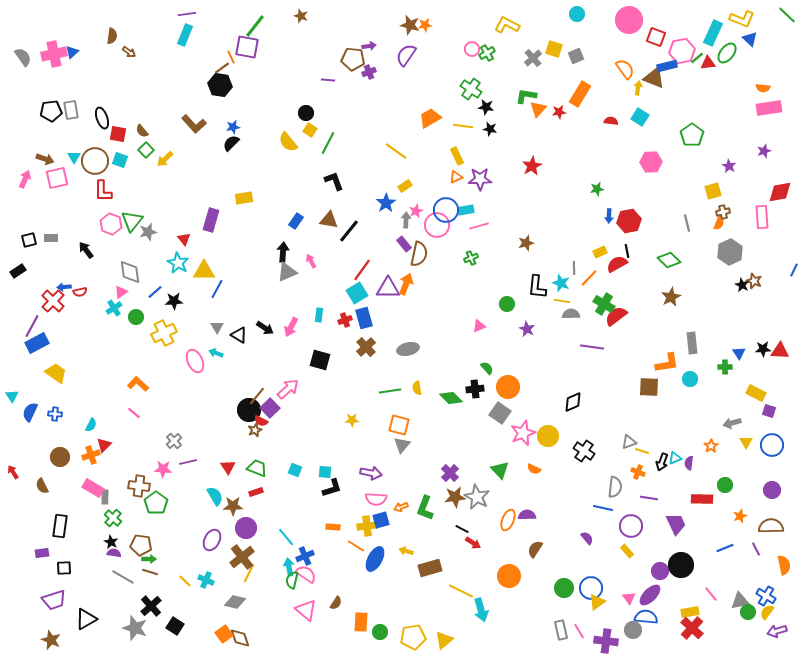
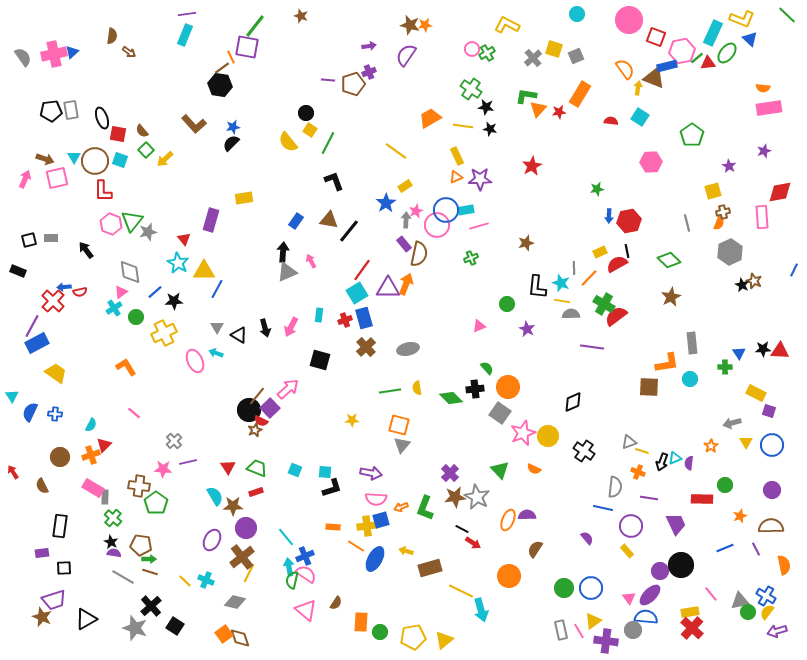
brown pentagon at (353, 59): moved 25 px down; rotated 25 degrees counterclockwise
black rectangle at (18, 271): rotated 56 degrees clockwise
black arrow at (265, 328): rotated 42 degrees clockwise
orange L-shape at (138, 384): moved 12 px left, 17 px up; rotated 15 degrees clockwise
yellow triangle at (597, 602): moved 4 px left, 19 px down
brown star at (51, 640): moved 9 px left, 23 px up
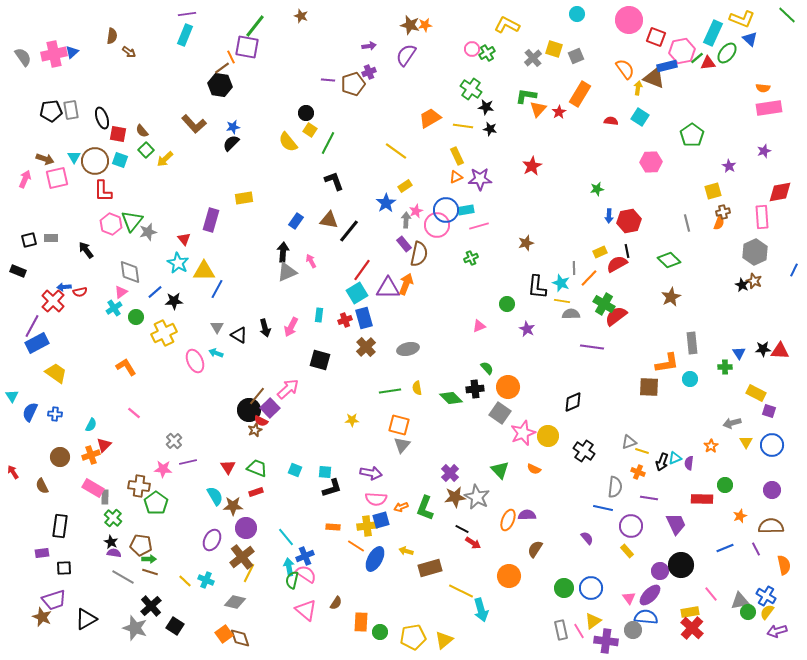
red star at (559, 112): rotated 24 degrees counterclockwise
gray hexagon at (730, 252): moved 25 px right
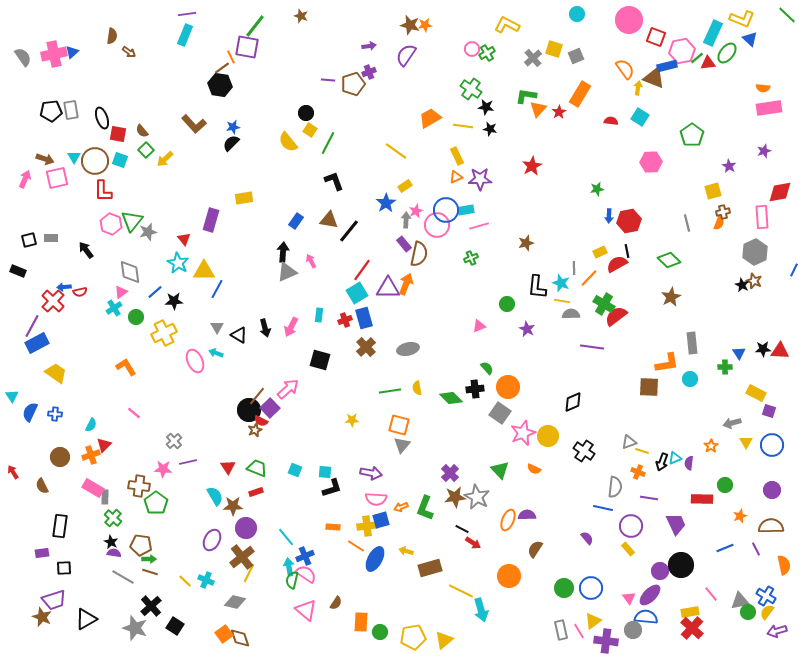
yellow rectangle at (627, 551): moved 1 px right, 2 px up
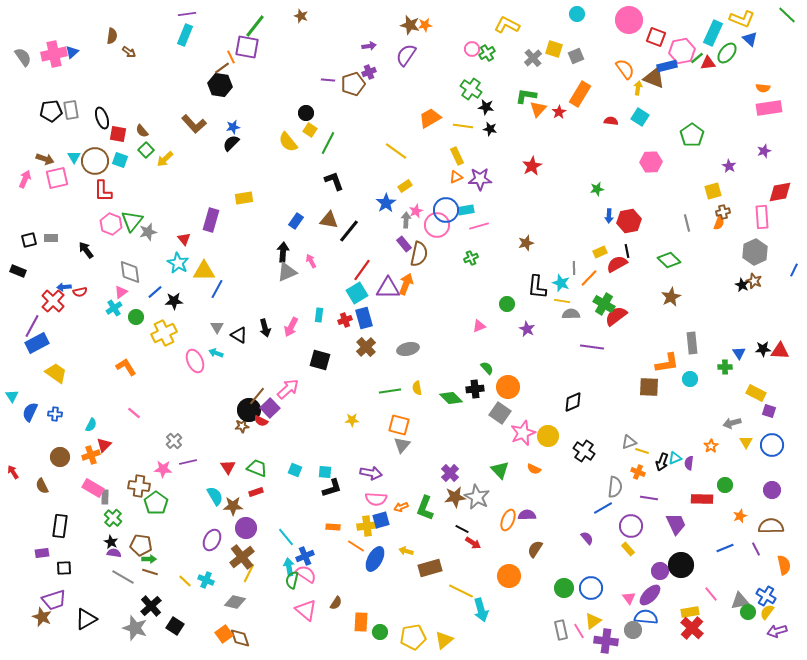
brown star at (255, 430): moved 13 px left, 4 px up; rotated 16 degrees clockwise
blue line at (603, 508): rotated 42 degrees counterclockwise
